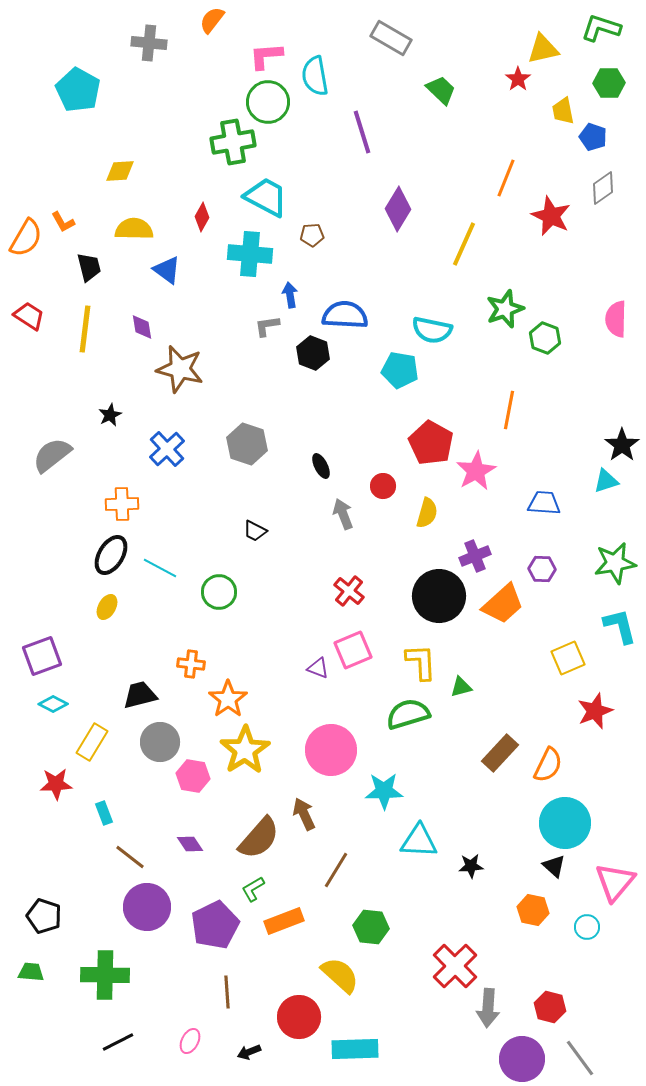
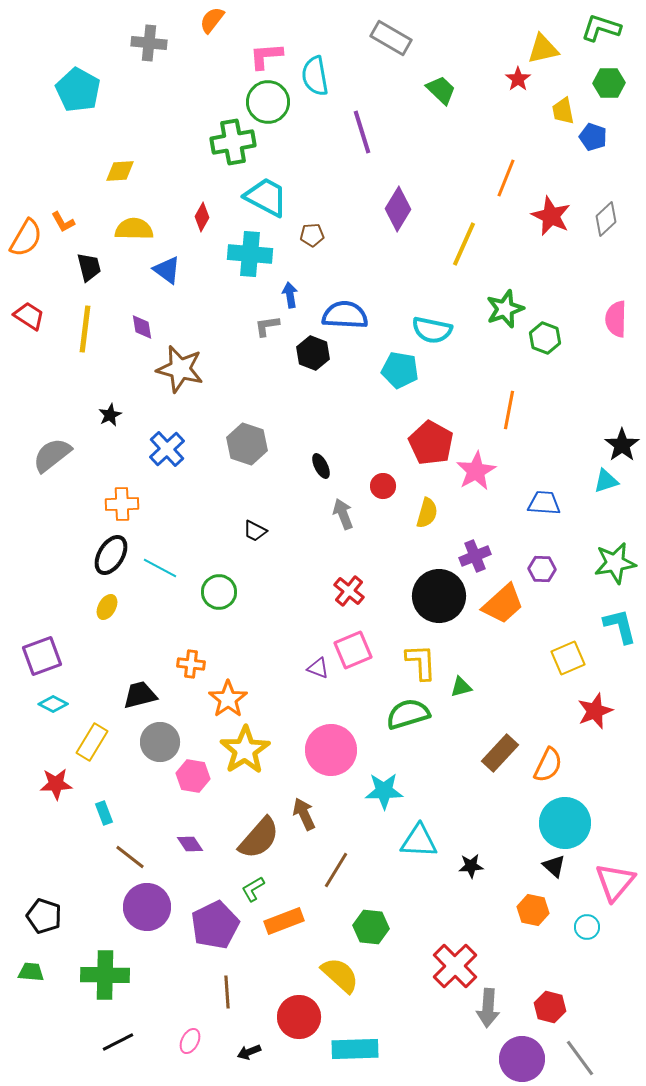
gray diamond at (603, 188): moved 3 px right, 31 px down; rotated 8 degrees counterclockwise
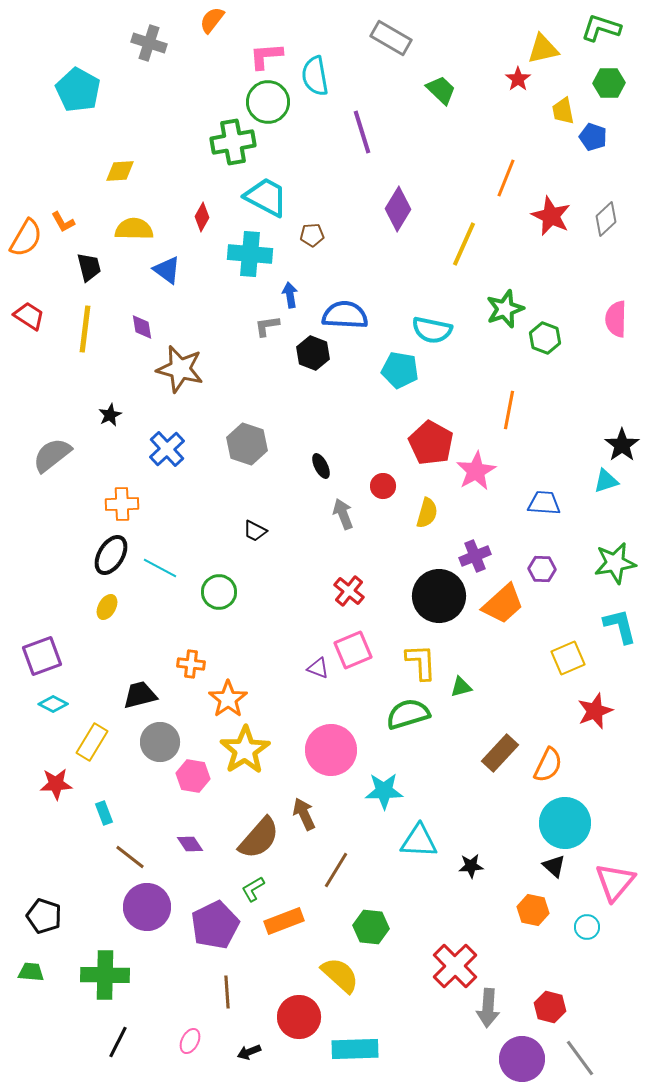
gray cross at (149, 43): rotated 12 degrees clockwise
black line at (118, 1042): rotated 36 degrees counterclockwise
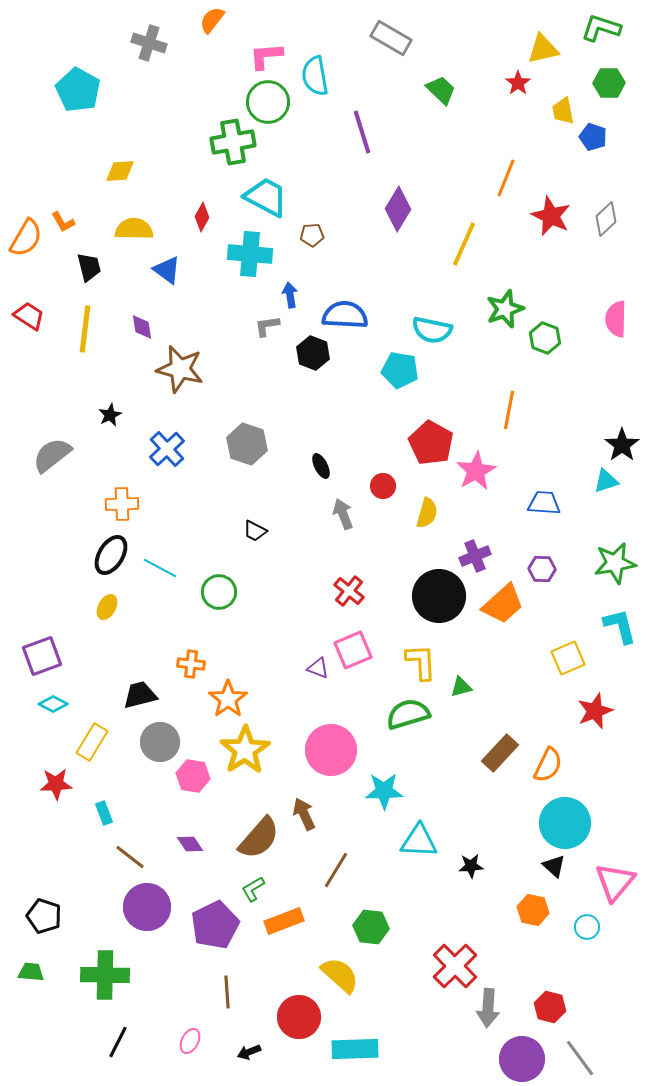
red star at (518, 79): moved 4 px down
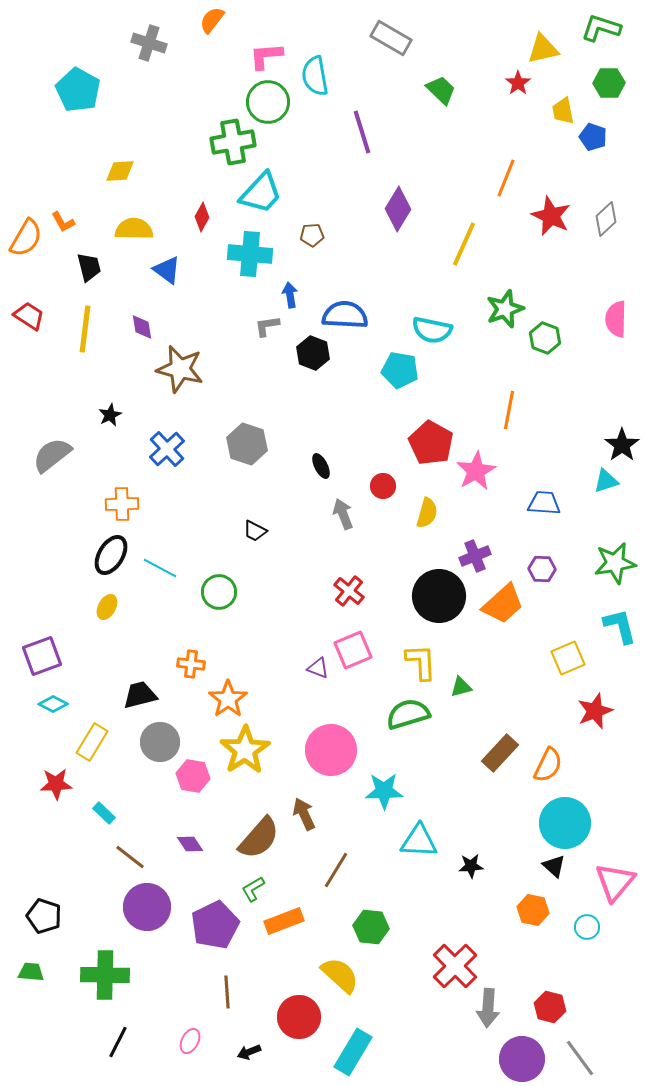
cyan trapezoid at (266, 197): moved 5 px left, 4 px up; rotated 105 degrees clockwise
cyan rectangle at (104, 813): rotated 25 degrees counterclockwise
cyan rectangle at (355, 1049): moved 2 px left, 3 px down; rotated 57 degrees counterclockwise
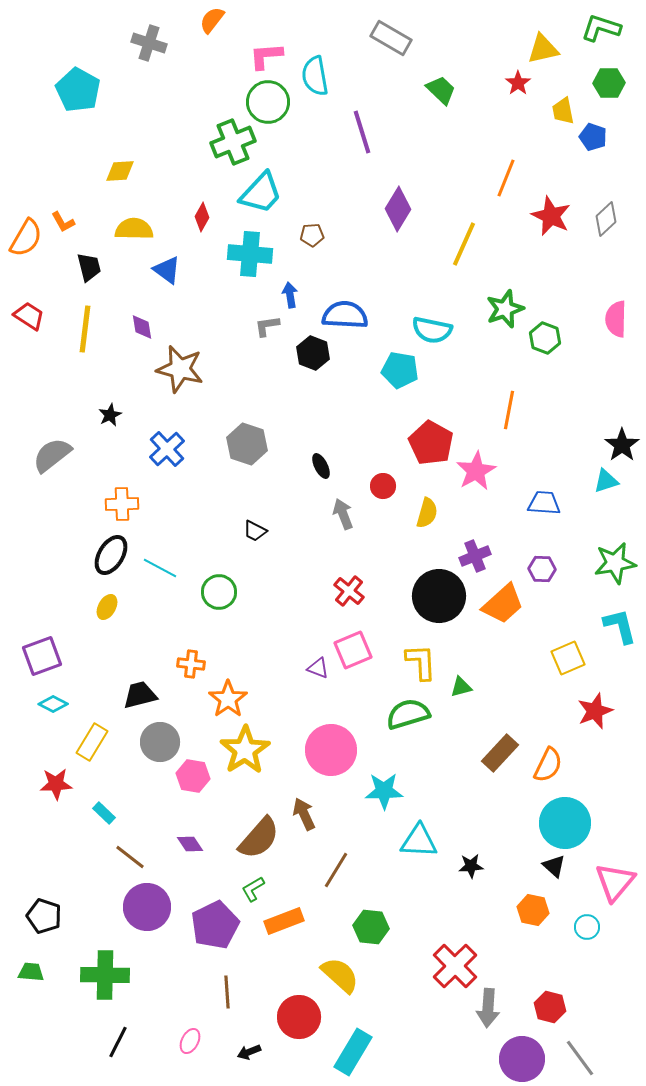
green cross at (233, 142): rotated 12 degrees counterclockwise
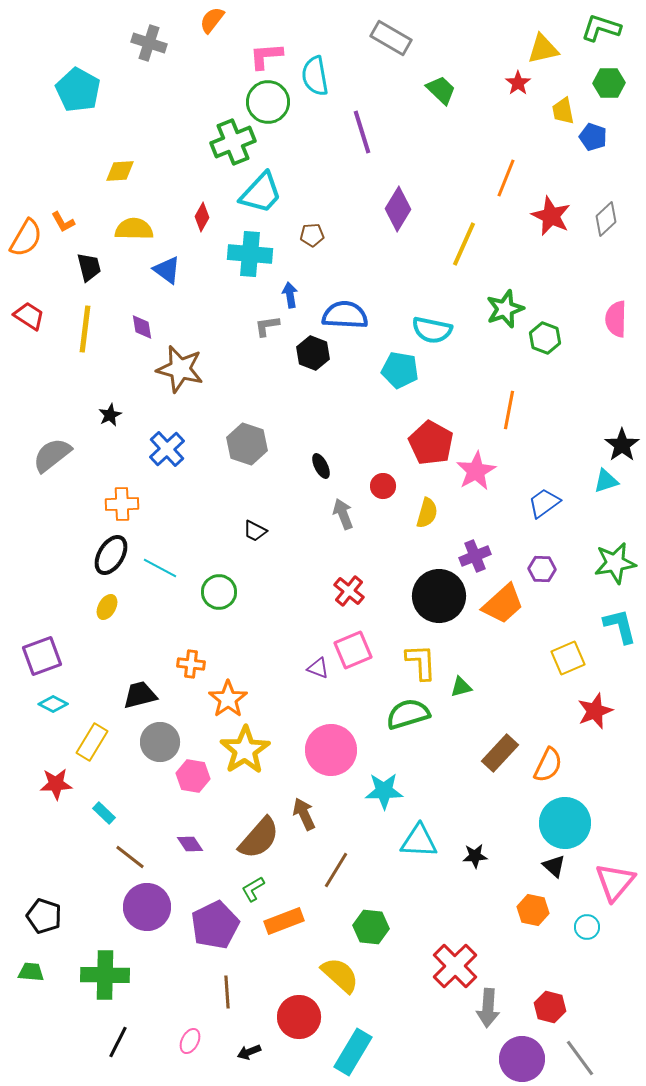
blue trapezoid at (544, 503): rotated 40 degrees counterclockwise
black star at (471, 866): moved 4 px right, 10 px up
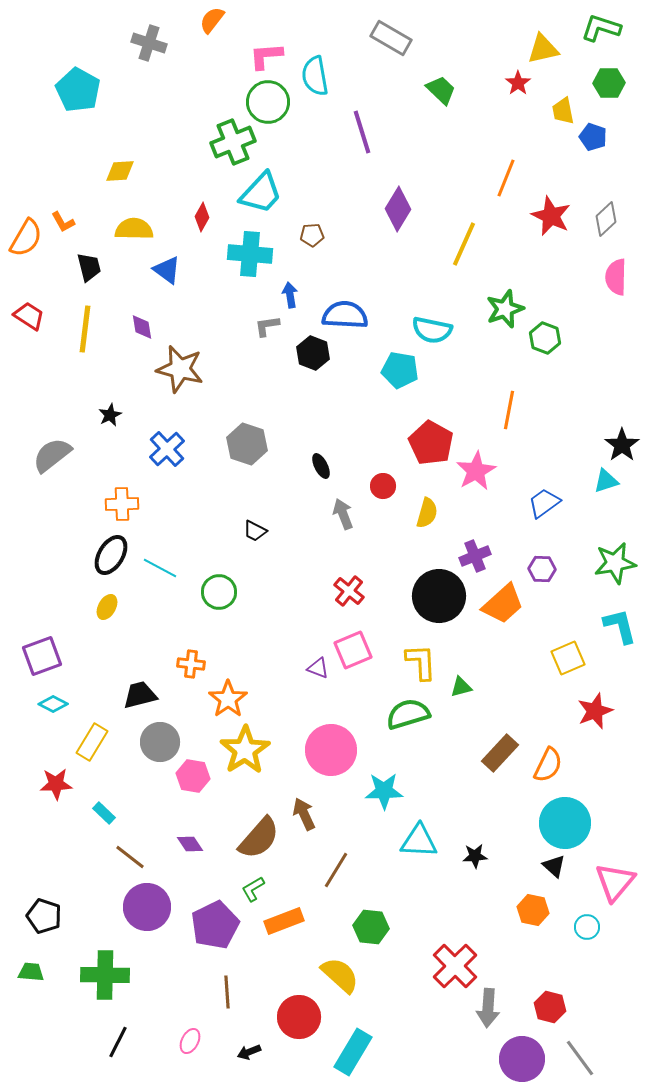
pink semicircle at (616, 319): moved 42 px up
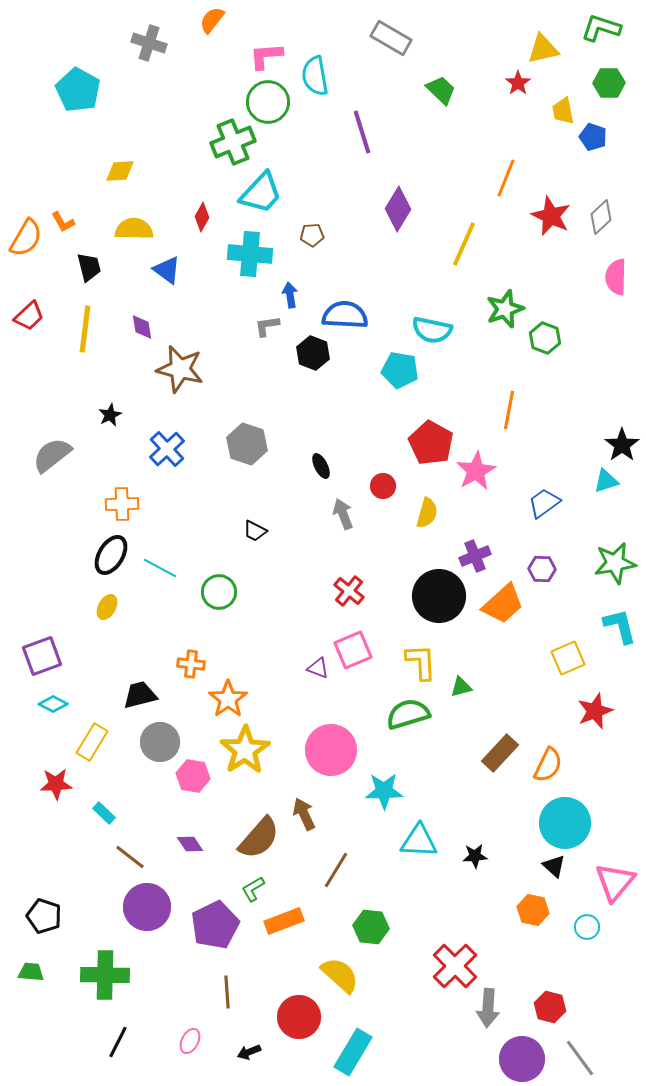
gray diamond at (606, 219): moved 5 px left, 2 px up
red trapezoid at (29, 316): rotated 104 degrees clockwise
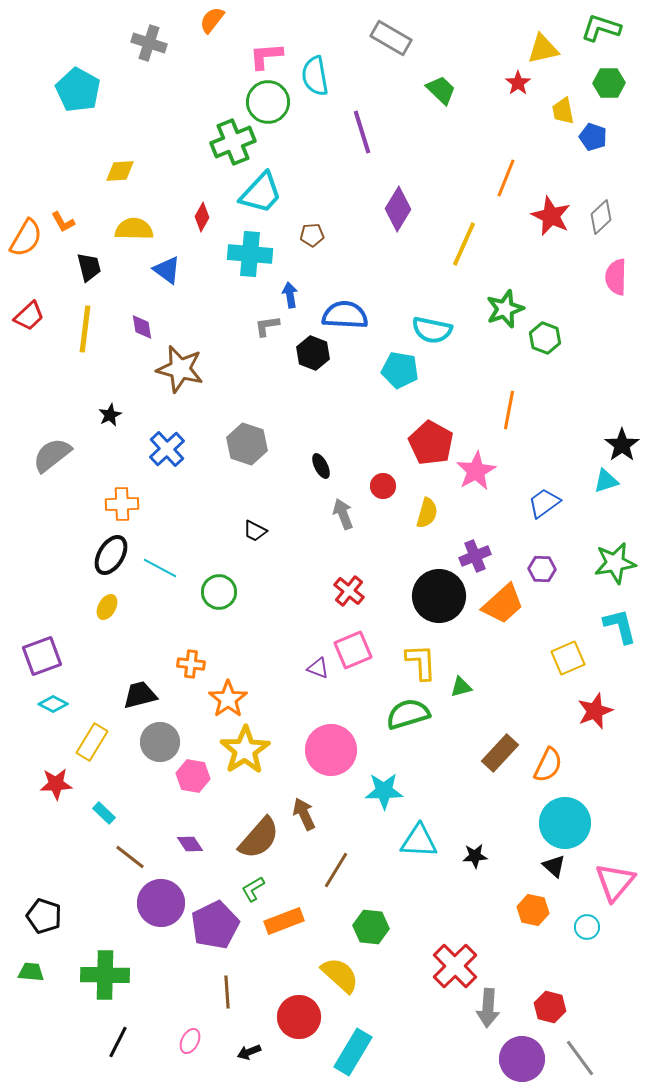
purple circle at (147, 907): moved 14 px right, 4 px up
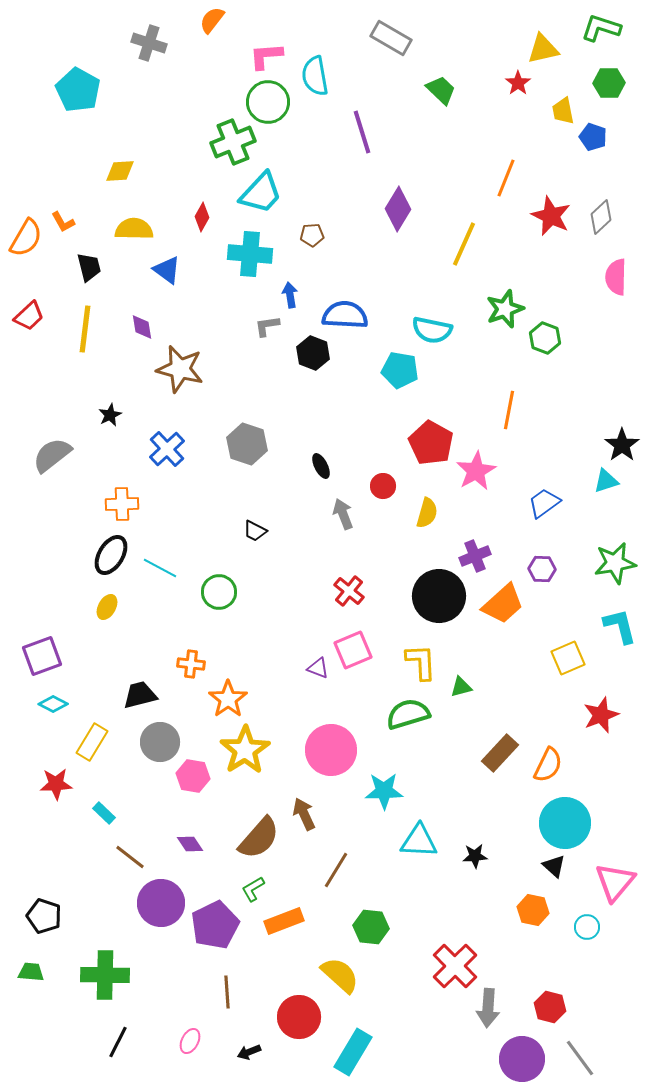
red star at (595, 711): moved 6 px right, 4 px down
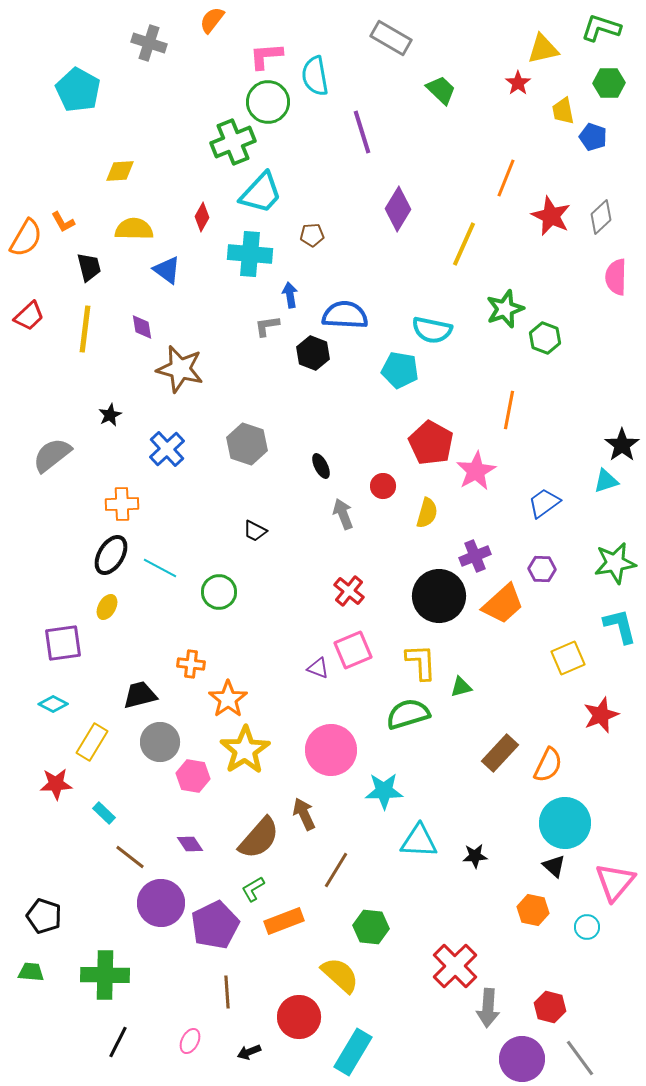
purple square at (42, 656): moved 21 px right, 13 px up; rotated 12 degrees clockwise
